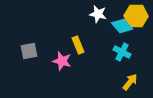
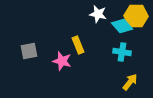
cyan cross: rotated 18 degrees counterclockwise
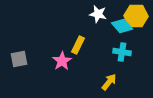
yellow rectangle: rotated 48 degrees clockwise
gray square: moved 10 px left, 8 px down
pink star: rotated 24 degrees clockwise
yellow arrow: moved 21 px left
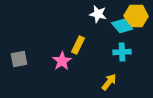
cyan cross: rotated 12 degrees counterclockwise
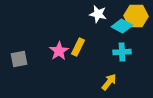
cyan diamond: rotated 20 degrees counterclockwise
yellow rectangle: moved 2 px down
pink star: moved 3 px left, 10 px up
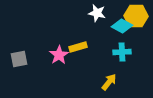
white star: moved 1 px left, 1 px up
yellow rectangle: rotated 48 degrees clockwise
pink star: moved 4 px down
